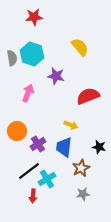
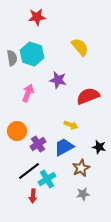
red star: moved 3 px right
purple star: moved 2 px right, 4 px down
blue trapezoid: rotated 55 degrees clockwise
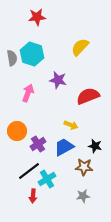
yellow semicircle: rotated 96 degrees counterclockwise
black star: moved 4 px left, 1 px up
brown star: moved 3 px right, 1 px up; rotated 30 degrees clockwise
gray star: moved 2 px down
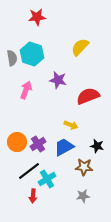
pink arrow: moved 2 px left, 3 px up
orange circle: moved 11 px down
black star: moved 2 px right
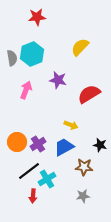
cyan hexagon: rotated 20 degrees clockwise
red semicircle: moved 1 px right, 2 px up; rotated 10 degrees counterclockwise
black star: moved 3 px right, 1 px up
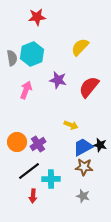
red semicircle: moved 7 px up; rotated 20 degrees counterclockwise
blue trapezoid: moved 19 px right
cyan cross: moved 4 px right; rotated 30 degrees clockwise
gray star: rotated 24 degrees clockwise
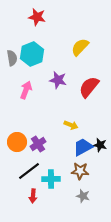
red star: rotated 18 degrees clockwise
brown star: moved 4 px left, 4 px down
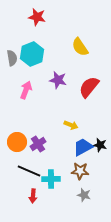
yellow semicircle: rotated 78 degrees counterclockwise
black line: rotated 60 degrees clockwise
gray star: moved 1 px right, 1 px up
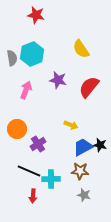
red star: moved 1 px left, 2 px up
yellow semicircle: moved 1 px right, 2 px down
orange circle: moved 13 px up
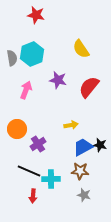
yellow arrow: rotated 32 degrees counterclockwise
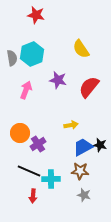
orange circle: moved 3 px right, 4 px down
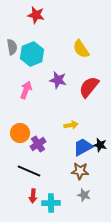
gray semicircle: moved 11 px up
cyan cross: moved 24 px down
